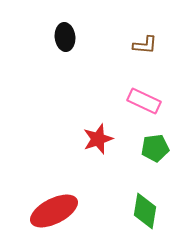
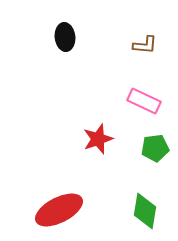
red ellipse: moved 5 px right, 1 px up
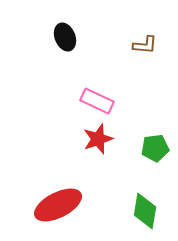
black ellipse: rotated 16 degrees counterclockwise
pink rectangle: moved 47 px left
red ellipse: moved 1 px left, 5 px up
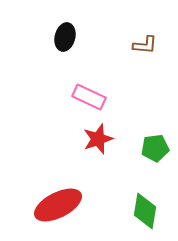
black ellipse: rotated 36 degrees clockwise
pink rectangle: moved 8 px left, 4 px up
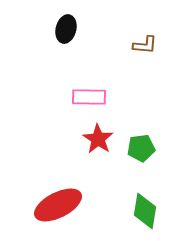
black ellipse: moved 1 px right, 8 px up
pink rectangle: rotated 24 degrees counterclockwise
red star: rotated 20 degrees counterclockwise
green pentagon: moved 14 px left
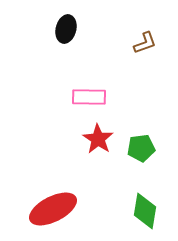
brown L-shape: moved 2 px up; rotated 25 degrees counterclockwise
red ellipse: moved 5 px left, 4 px down
